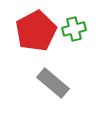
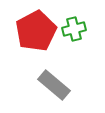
gray rectangle: moved 1 px right, 2 px down
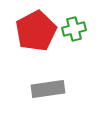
gray rectangle: moved 6 px left, 4 px down; rotated 48 degrees counterclockwise
